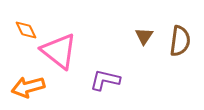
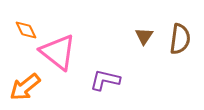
brown semicircle: moved 2 px up
pink triangle: moved 1 px left, 1 px down
orange arrow: moved 3 px left; rotated 24 degrees counterclockwise
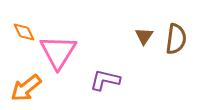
orange diamond: moved 2 px left, 2 px down
brown semicircle: moved 4 px left
pink triangle: rotated 24 degrees clockwise
orange arrow: moved 1 px right, 1 px down
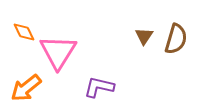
brown semicircle: rotated 8 degrees clockwise
purple L-shape: moved 6 px left, 7 px down
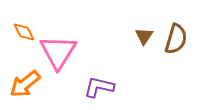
orange arrow: moved 1 px left, 4 px up
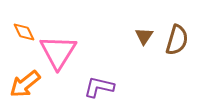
brown semicircle: moved 1 px right, 1 px down
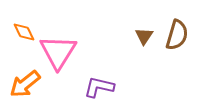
brown semicircle: moved 5 px up
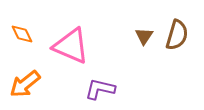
orange diamond: moved 2 px left, 2 px down
pink triangle: moved 13 px right, 6 px up; rotated 39 degrees counterclockwise
purple L-shape: moved 1 px right, 2 px down
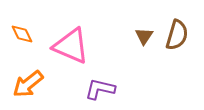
orange arrow: moved 3 px right
